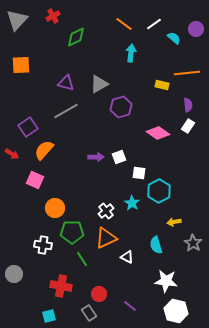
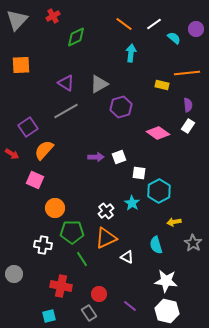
purple triangle at (66, 83): rotated 18 degrees clockwise
white hexagon at (176, 311): moved 9 px left
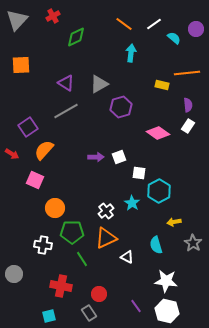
purple line at (130, 306): moved 6 px right; rotated 16 degrees clockwise
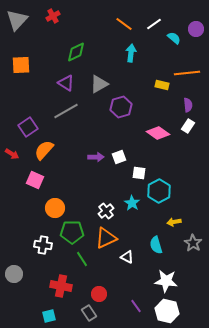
green diamond at (76, 37): moved 15 px down
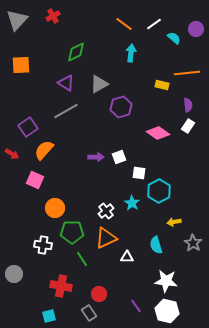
white triangle at (127, 257): rotated 24 degrees counterclockwise
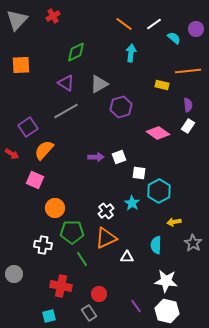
orange line at (187, 73): moved 1 px right, 2 px up
cyan semicircle at (156, 245): rotated 18 degrees clockwise
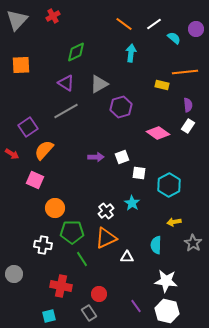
orange line at (188, 71): moved 3 px left, 1 px down
white square at (119, 157): moved 3 px right
cyan hexagon at (159, 191): moved 10 px right, 6 px up
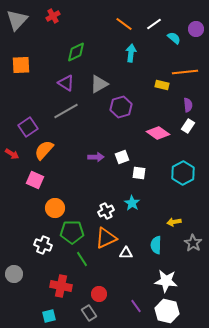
cyan hexagon at (169, 185): moved 14 px right, 12 px up
white cross at (106, 211): rotated 14 degrees clockwise
white cross at (43, 245): rotated 12 degrees clockwise
white triangle at (127, 257): moved 1 px left, 4 px up
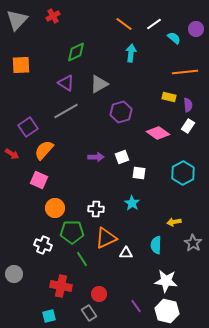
yellow rectangle at (162, 85): moved 7 px right, 12 px down
purple hexagon at (121, 107): moved 5 px down
pink square at (35, 180): moved 4 px right
white cross at (106, 211): moved 10 px left, 2 px up; rotated 28 degrees clockwise
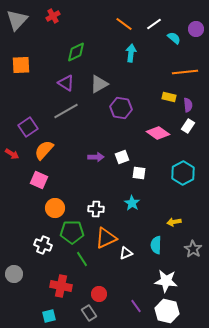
purple hexagon at (121, 112): moved 4 px up; rotated 25 degrees clockwise
gray star at (193, 243): moved 6 px down
white triangle at (126, 253): rotated 24 degrees counterclockwise
